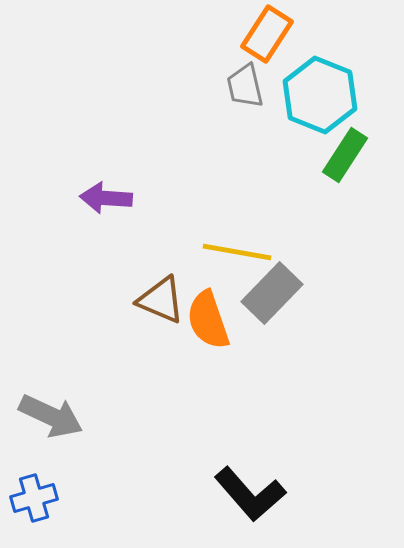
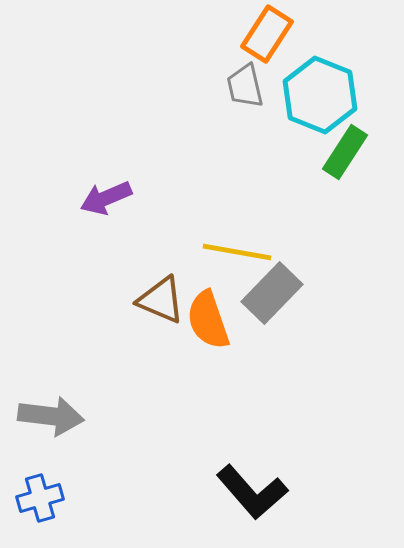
green rectangle: moved 3 px up
purple arrow: rotated 27 degrees counterclockwise
gray arrow: rotated 18 degrees counterclockwise
black L-shape: moved 2 px right, 2 px up
blue cross: moved 6 px right
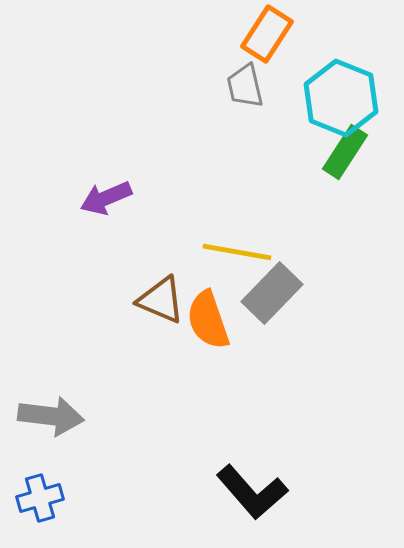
cyan hexagon: moved 21 px right, 3 px down
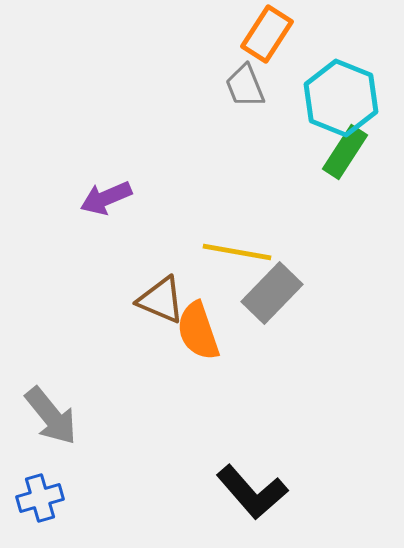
gray trapezoid: rotated 9 degrees counterclockwise
orange semicircle: moved 10 px left, 11 px down
gray arrow: rotated 44 degrees clockwise
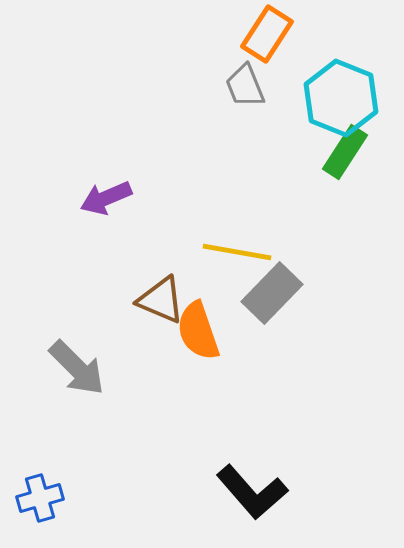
gray arrow: moved 26 px right, 48 px up; rotated 6 degrees counterclockwise
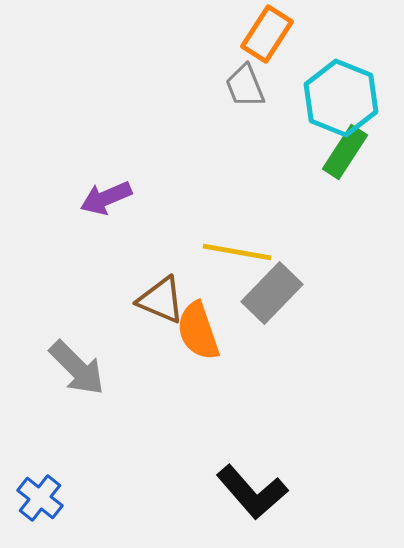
blue cross: rotated 36 degrees counterclockwise
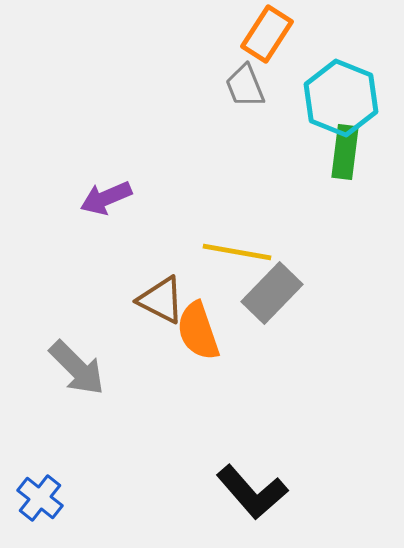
green rectangle: rotated 26 degrees counterclockwise
brown triangle: rotated 4 degrees clockwise
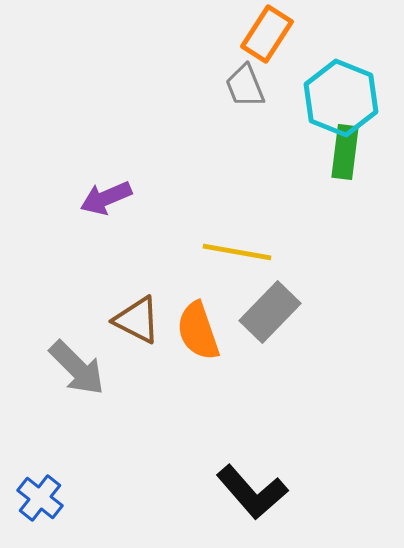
gray rectangle: moved 2 px left, 19 px down
brown triangle: moved 24 px left, 20 px down
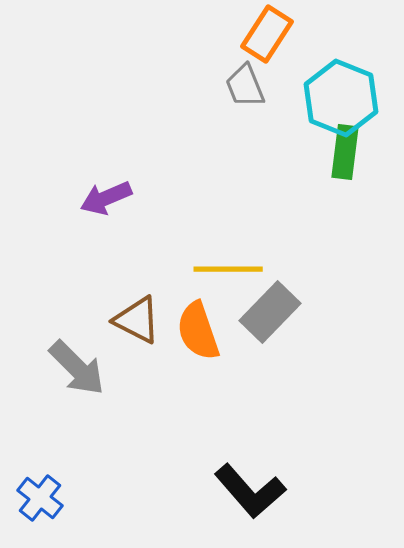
yellow line: moved 9 px left, 17 px down; rotated 10 degrees counterclockwise
black L-shape: moved 2 px left, 1 px up
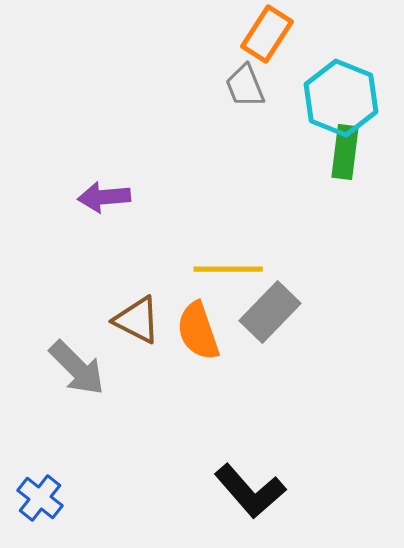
purple arrow: moved 2 px left, 1 px up; rotated 18 degrees clockwise
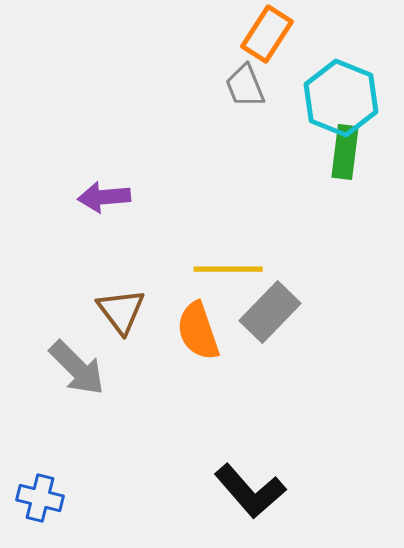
brown triangle: moved 16 px left, 9 px up; rotated 26 degrees clockwise
blue cross: rotated 24 degrees counterclockwise
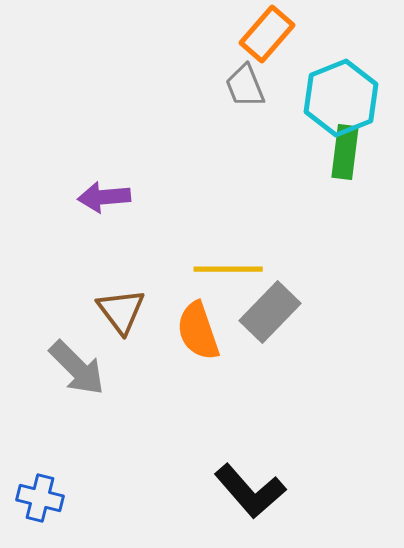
orange rectangle: rotated 8 degrees clockwise
cyan hexagon: rotated 16 degrees clockwise
